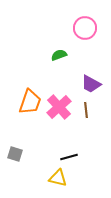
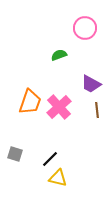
brown line: moved 11 px right
black line: moved 19 px left, 2 px down; rotated 30 degrees counterclockwise
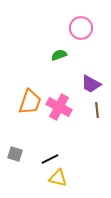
pink circle: moved 4 px left
pink cross: rotated 20 degrees counterclockwise
black line: rotated 18 degrees clockwise
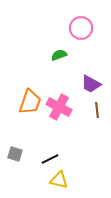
yellow triangle: moved 1 px right, 2 px down
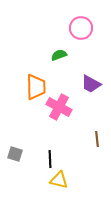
orange trapezoid: moved 6 px right, 15 px up; rotated 20 degrees counterclockwise
brown line: moved 29 px down
black line: rotated 66 degrees counterclockwise
